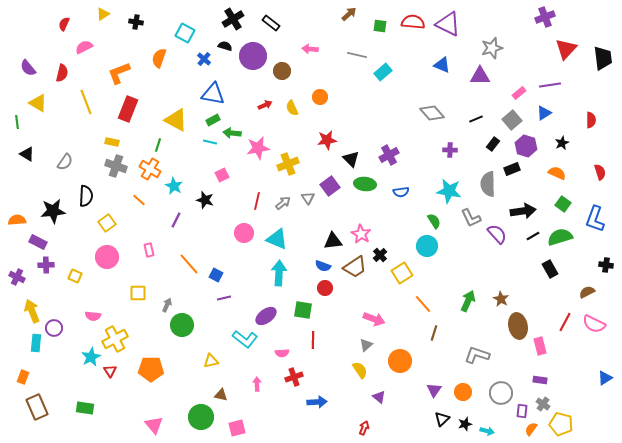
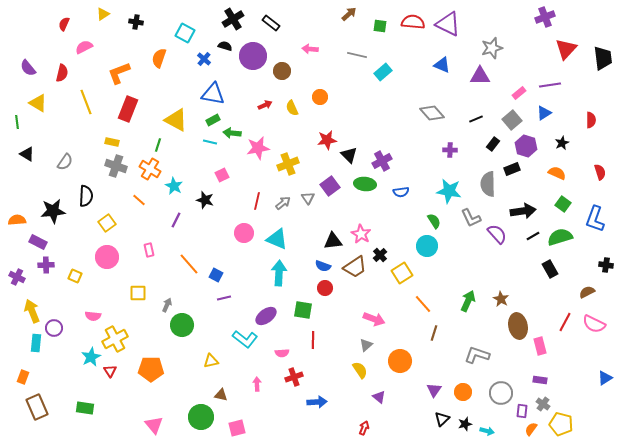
purple cross at (389, 155): moved 7 px left, 6 px down
black triangle at (351, 159): moved 2 px left, 4 px up
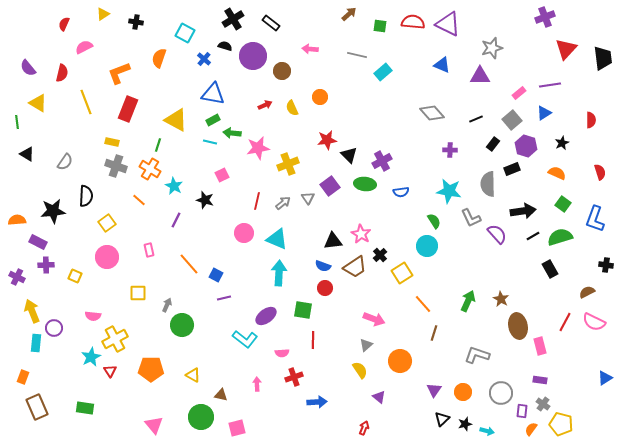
pink semicircle at (594, 324): moved 2 px up
yellow triangle at (211, 361): moved 18 px left, 14 px down; rotated 42 degrees clockwise
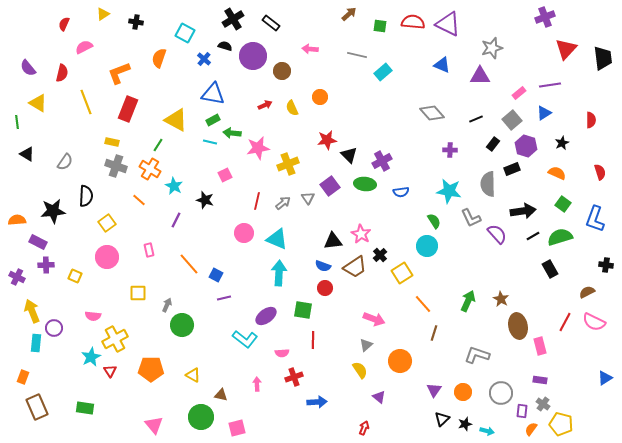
green line at (158, 145): rotated 16 degrees clockwise
pink square at (222, 175): moved 3 px right
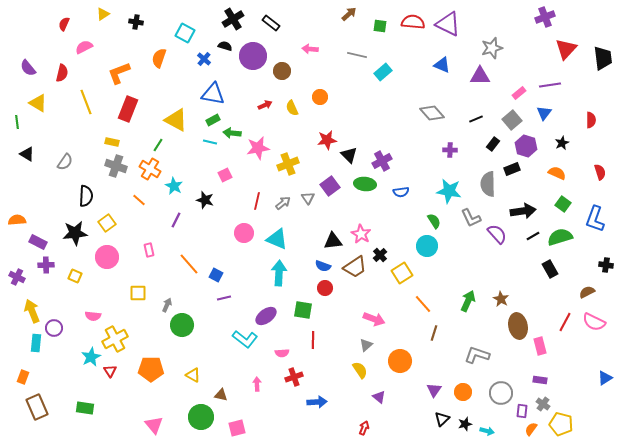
blue triangle at (544, 113): rotated 21 degrees counterclockwise
black star at (53, 211): moved 22 px right, 22 px down
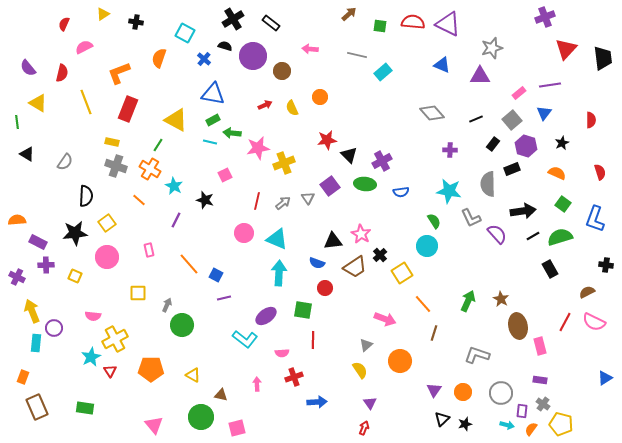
yellow cross at (288, 164): moved 4 px left, 1 px up
blue semicircle at (323, 266): moved 6 px left, 3 px up
pink arrow at (374, 319): moved 11 px right
purple triangle at (379, 397): moved 9 px left, 6 px down; rotated 16 degrees clockwise
cyan arrow at (487, 431): moved 20 px right, 6 px up
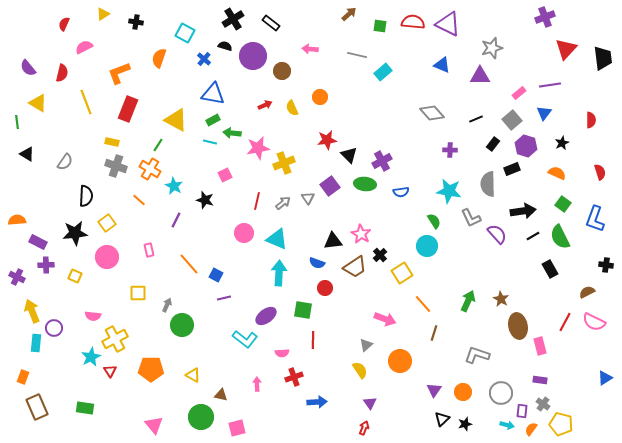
green semicircle at (560, 237): rotated 100 degrees counterclockwise
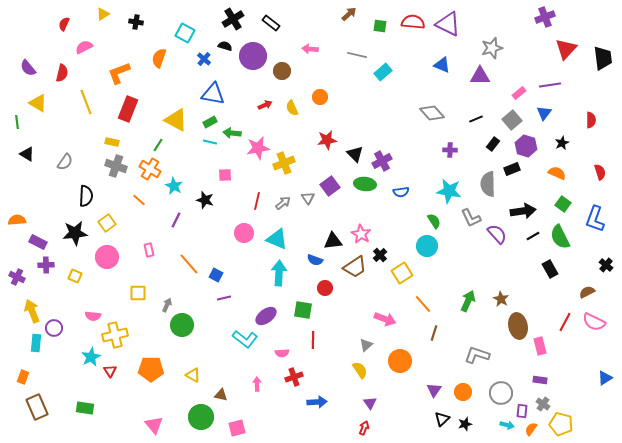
green rectangle at (213, 120): moved 3 px left, 2 px down
black triangle at (349, 155): moved 6 px right, 1 px up
pink square at (225, 175): rotated 24 degrees clockwise
blue semicircle at (317, 263): moved 2 px left, 3 px up
black cross at (606, 265): rotated 32 degrees clockwise
yellow cross at (115, 339): moved 4 px up; rotated 15 degrees clockwise
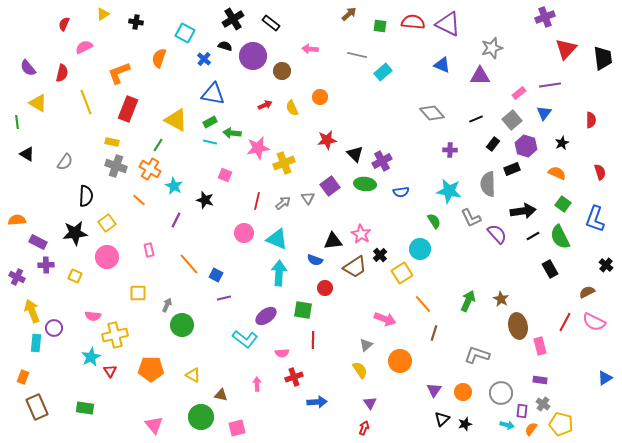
pink square at (225, 175): rotated 24 degrees clockwise
cyan circle at (427, 246): moved 7 px left, 3 px down
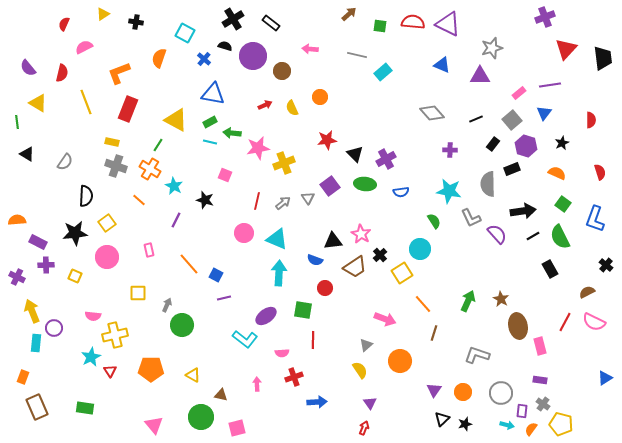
purple cross at (382, 161): moved 4 px right, 2 px up
